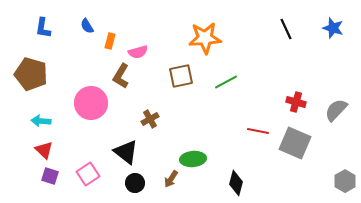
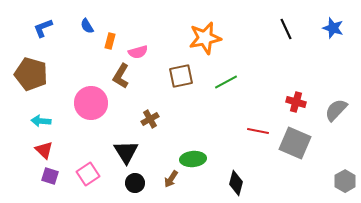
blue L-shape: rotated 60 degrees clockwise
orange star: rotated 8 degrees counterclockwise
black triangle: rotated 20 degrees clockwise
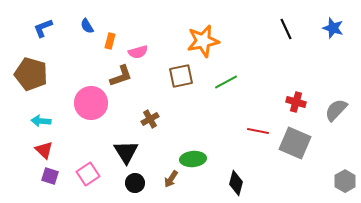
orange star: moved 2 px left, 3 px down
brown L-shape: rotated 140 degrees counterclockwise
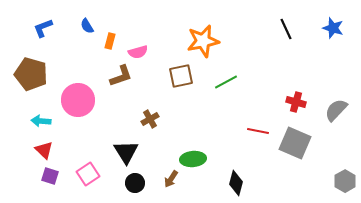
pink circle: moved 13 px left, 3 px up
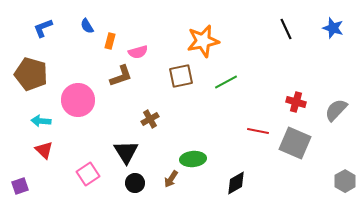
purple square: moved 30 px left, 10 px down; rotated 36 degrees counterclockwise
black diamond: rotated 45 degrees clockwise
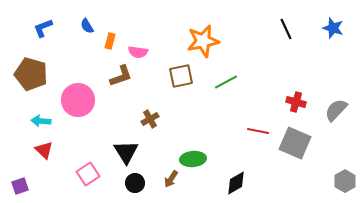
pink semicircle: rotated 24 degrees clockwise
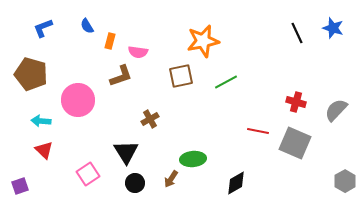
black line: moved 11 px right, 4 px down
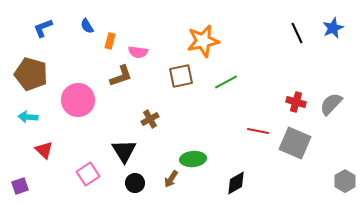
blue star: rotated 30 degrees clockwise
gray semicircle: moved 5 px left, 6 px up
cyan arrow: moved 13 px left, 4 px up
black triangle: moved 2 px left, 1 px up
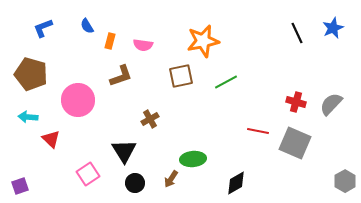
pink semicircle: moved 5 px right, 7 px up
red triangle: moved 7 px right, 11 px up
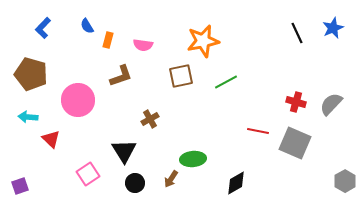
blue L-shape: rotated 25 degrees counterclockwise
orange rectangle: moved 2 px left, 1 px up
